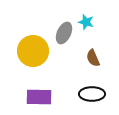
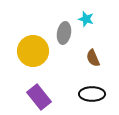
cyan star: moved 3 px up
gray ellipse: rotated 15 degrees counterclockwise
purple rectangle: rotated 50 degrees clockwise
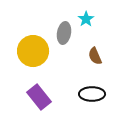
cyan star: rotated 21 degrees clockwise
brown semicircle: moved 2 px right, 2 px up
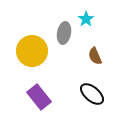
yellow circle: moved 1 px left
black ellipse: rotated 40 degrees clockwise
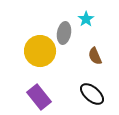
yellow circle: moved 8 px right
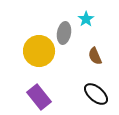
yellow circle: moved 1 px left
black ellipse: moved 4 px right
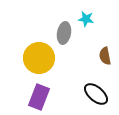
cyan star: rotated 28 degrees counterclockwise
yellow circle: moved 7 px down
brown semicircle: moved 10 px right; rotated 12 degrees clockwise
purple rectangle: rotated 60 degrees clockwise
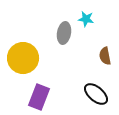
yellow circle: moved 16 px left
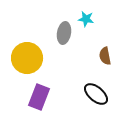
yellow circle: moved 4 px right
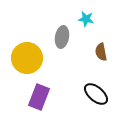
gray ellipse: moved 2 px left, 4 px down
brown semicircle: moved 4 px left, 4 px up
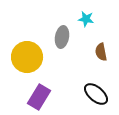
yellow circle: moved 1 px up
purple rectangle: rotated 10 degrees clockwise
